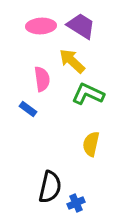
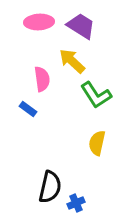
pink ellipse: moved 2 px left, 4 px up
green L-shape: moved 8 px right, 1 px down; rotated 148 degrees counterclockwise
yellow semicircle: moved 6 px right, 1 px up
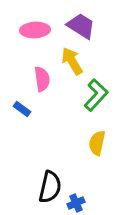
pink ellipse: moved 4 px left, 8 px down
yellow arrow: rotated 16 degrees clockwise
green L-shape: rotated 104 degrees counterclockwise
blue rectangle: moved 6 px left
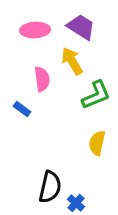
purple trapezoid: moved 1 px down
green L-shape: rotated 24 degrees clockwise
blue cross: rotated 24 degrees counterclockwise
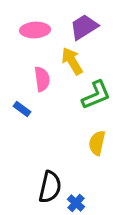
purple trapezoid: moved 3 px right; rotated 64 degrees counterclockwise
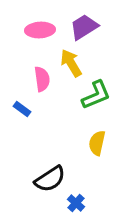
pink ellipse: moved 5 px right
yellow arrow: moved 1 px left, 2 px down
black semicircle: moved 8 px up; rotated 44 degrees clockwise
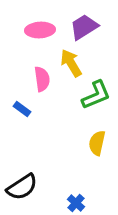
black semicircle: moved 28 px left, 8 px down
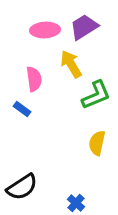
pink ellipse: moved 5 px right
yellow arrow: moved 1 px down
pink semicircle: moved 8 px left
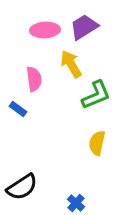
blue rectangle: moved 4 px left
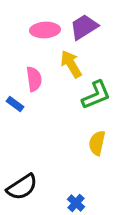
blue rectangle: moved 3 px left, 5 px up
